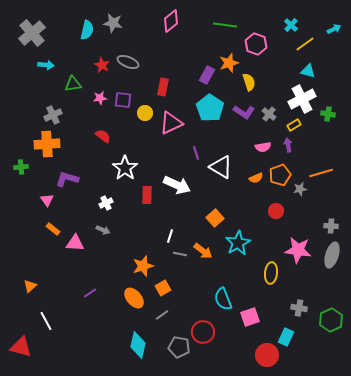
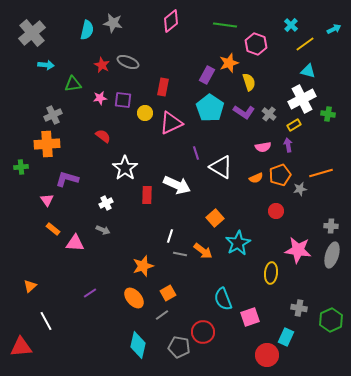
orange square at (163, 288): moved 5 px right, 5 px down
red triangle at (21, 347): rotated 20 degrees counterclockwise
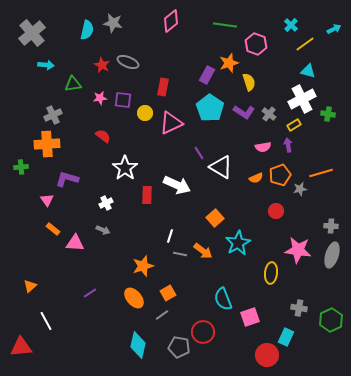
purple line at (196, 153): moved 3 px right; rotated 16 degrees counterclockwise
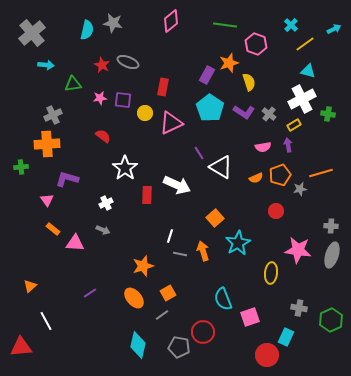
orange arrow at (203, 251): rotated 144 degrees counterclockwise
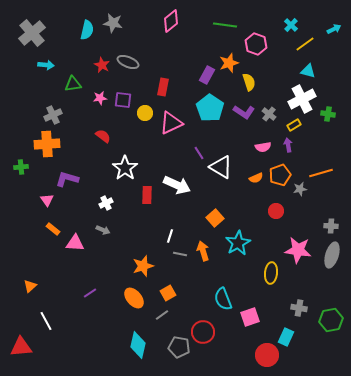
green hexagon at (331, 320): rotated 15 degrees clockwise
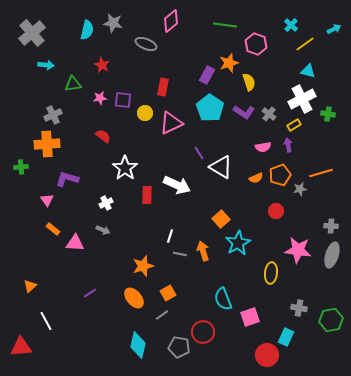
gray ellipse at (128, 62): moved 18 px right, 18 px up
orange square at (215, 218): moved 6 px right, 1 px down
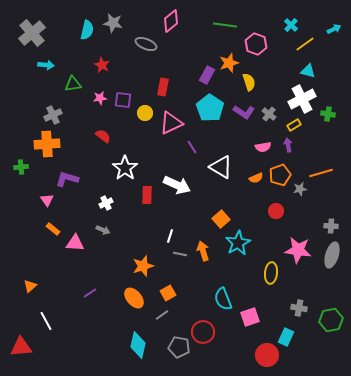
purple line at (199, 153): moved 7 px left, 6 px up
